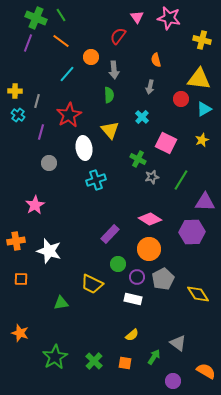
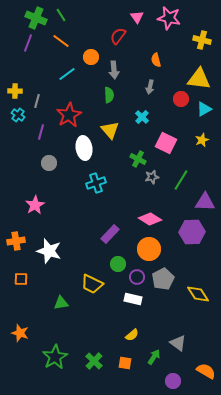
cyan line at (67, 74): rotated 12 degrees clockwise
cyan cross at (96, 180): moved 3 px down
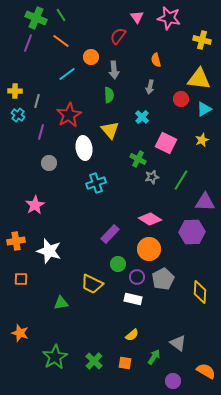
yellow diamond at (198, 294): moved 2 px right, 2 px up; rotated 35 degrees clockwise
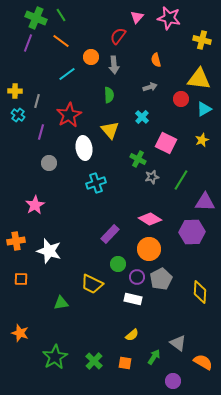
pink triangle at (137, 17): rotated 16 degrees clockwise
gray arrow at (114, 70): moved 5 px up
gray arrow at (150, 87): rotated 120 degrees counterclockwise
gray pentagon at (163, 279): moved 2 px left
orange semicircle at (206, 371): moved 3 px left, 9 px up
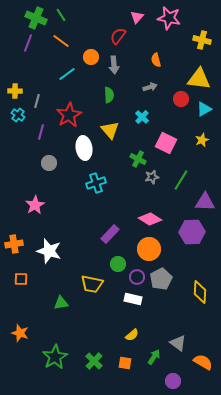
orange cross at (16, 241): moved 2 px left, 3 px down
yellow trapezoid at (92, 284): rotated 15 degrees counterclockwise
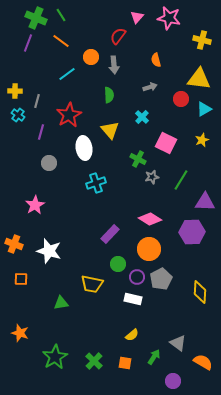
orange cross at (14, 244): rotated 30 degrees clockwise
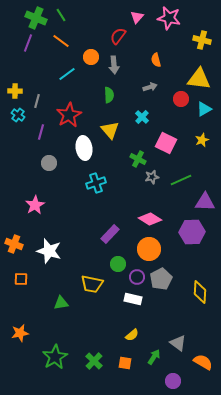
green line at (181, 180): rotated 35 degrees clockwise
orange star at (20, 333): rotated 30 degrees counterclockwise
